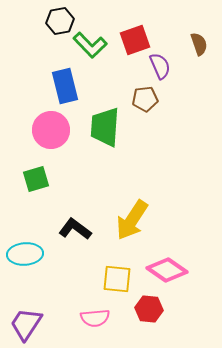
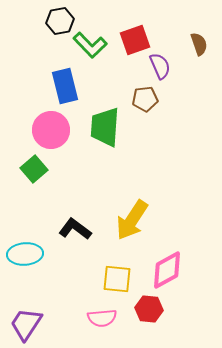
green square: moved 2 px left, 10 px up; rotated 24 degrees counterclockwise
pink diamond: rotated 63 degrees counterclockwise
pink semicircle: moved 7 px right
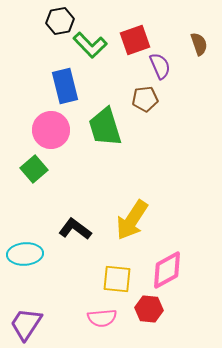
green trapezoid: rotated 21 degrees counterclockwise
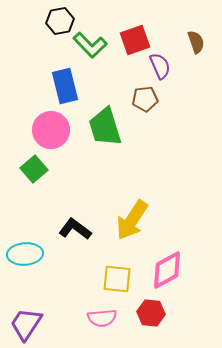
brown semicircle: moved 3 px left, 2 px up
red hexagon: moved 2 px right, 4 px down
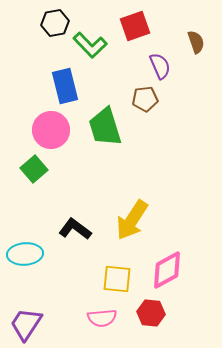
black hexagon: moved 5 px left, 2 px down
red square: moved 14 px up
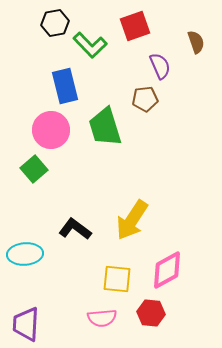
purple trapezoid: rotated 30 degrees counterclockwise
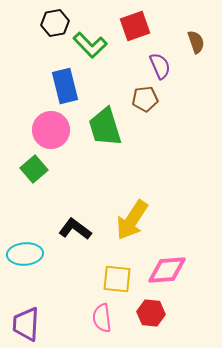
pink diamond: rotated 24 degrees clockwise
pink semicircle: rotated 88 degrees clockwise
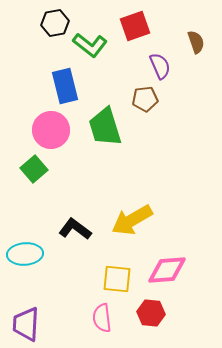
green L-shape: rotated 8 degrees counterclockwise
yellow arrow: rotated 27 degrees clockwise
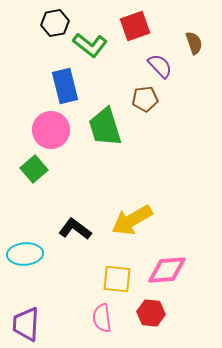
brown semicircle: moved 2 px left, 1 px down
purple semicircle: rotated 20 degrees counterclockwise
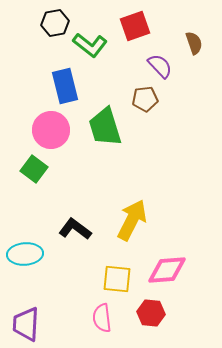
green square: rotated 12 degrees counterclockwise
yellow arrow: rotated 147 degrees clockwise
